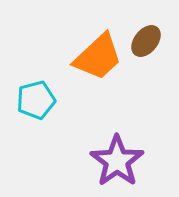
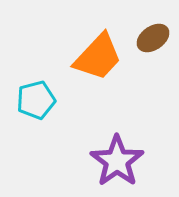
brown ellipse: moved 7 px right, 3 px up; rotated 16 degrees clockwise
orange trapezoid: rotated 4 degrees counterclockwise
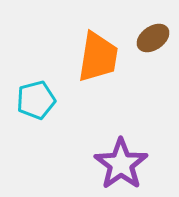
orange trapezoid: rotated 34 degrees counterclockwise
purple star: moved 4 px right, 3 px down
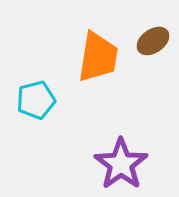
brown ellipse: moved 3 px down
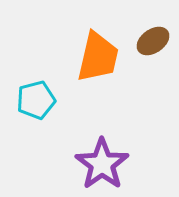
orange trapezoid: rotated 4 degrees clockwise
purple star: moved 19 px left
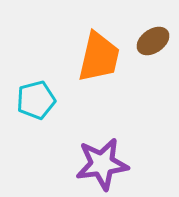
orange trapezoid: moved 1 px right
purple star: rotated 28 degrees clockwise
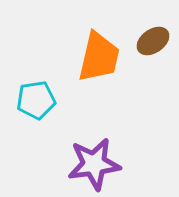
cyan pentagon: rotated 6 degrees clockwise
purple star: moved 8 px left
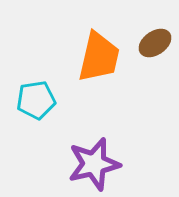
brown ellipse: moved 2 px right, 2 px down
purple star: rotated 6 degrees counterclockwise
